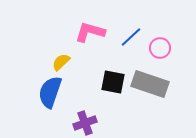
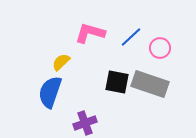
pink L-shape: moved 1 px down
black square: moved 4 px right
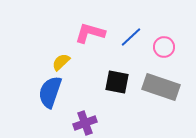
pink circle: moved 4 px right, 1 px up
gray rectangle: moved 11 px right, 3 px down
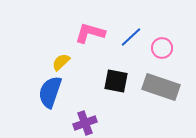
pink circle: moved 2 px left, 1 px down
black square: moved 1 px left, 1 px up
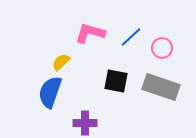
purple cross: rotated 20 degrees clockwise
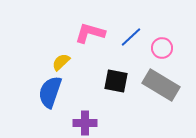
gray rectangle: moved 2 px up; rotated 12 degrees clockwise
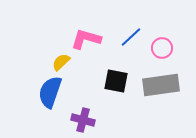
pink L-shape: moved 4 px left, 6 px down
gray rectangle: rotated 39 degrees counterclockwise
purple cross: moved 2 px left, 3 px up; rotated 15 degrees clockwise
